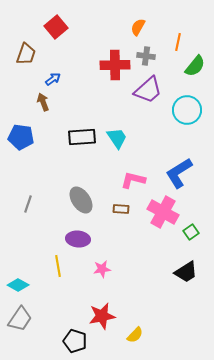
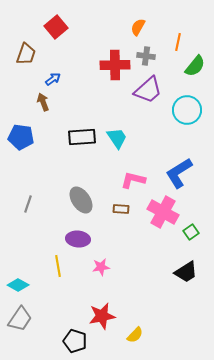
pink star: moved 1 px left, 2 px up
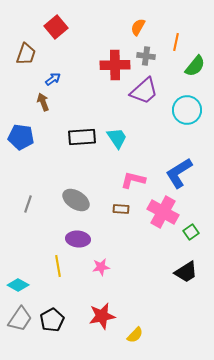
orange line: moved 2 px left
purple trapezoid: moved 4 px left, 1 px down
gray ellipse: moved 5 px left; rotated 24 degrees counterclockwise
black pentagon: moved 23 px left, 21 px up; rotated 25 degrees clockwise
